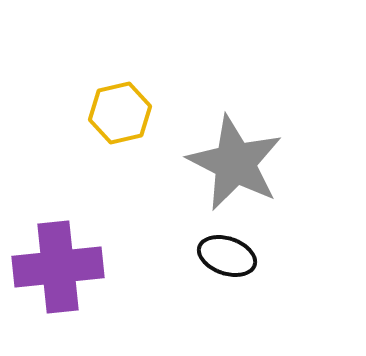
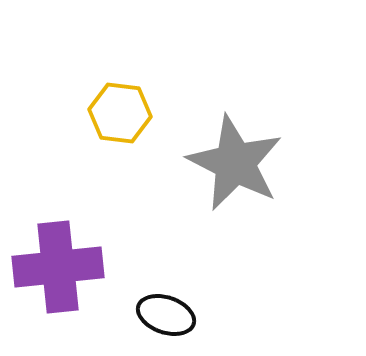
yellow hexagon: rotated 20 degrees clockwise
black ellipse: moved 61 px left, 59 px down
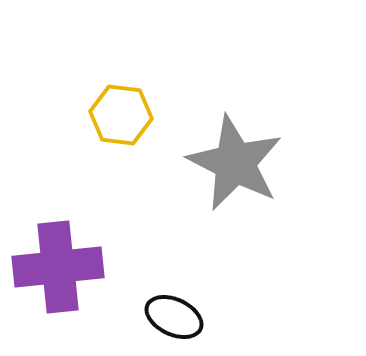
yellow hexagon: moved 1 px right, 2 px down
black ellipse: moved 8 px right, 2 px down; rotated 6 degrees clockwise
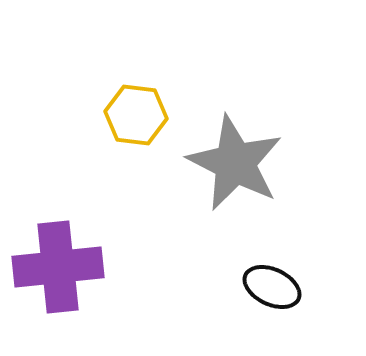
yellow hexagon: moved 15 px right
black ellipse: moved 98 px right, 30 px up
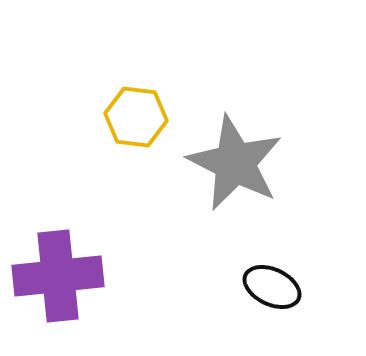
yellow hexagon: moved 2 px down
purple cross: moved 9 px down
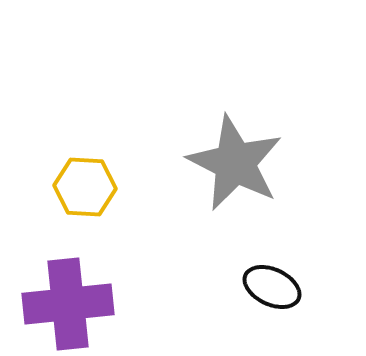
yellow hexagon: moved 51 px left, 70 px down; rotated 4 degrees counterclockwise
purple cross: moved 10 px right, 28 px down
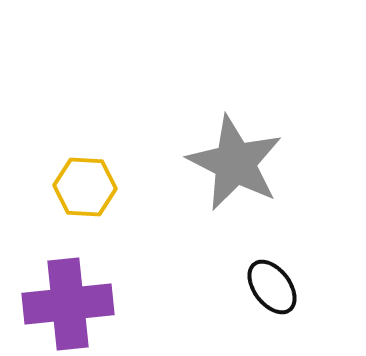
black ellipse: rotated 28 degrees clockwise
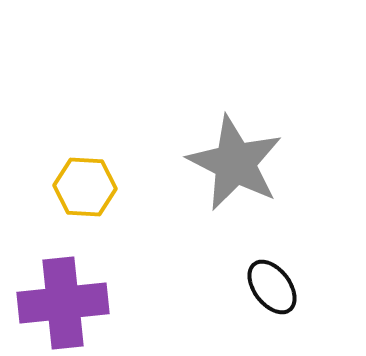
purple cross: moved 5 px left, 1 px up
